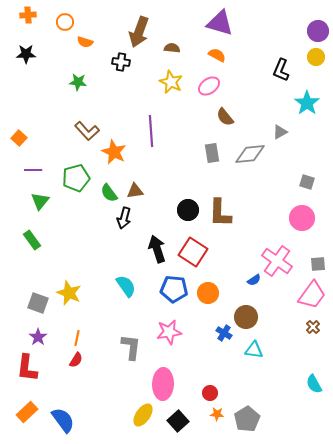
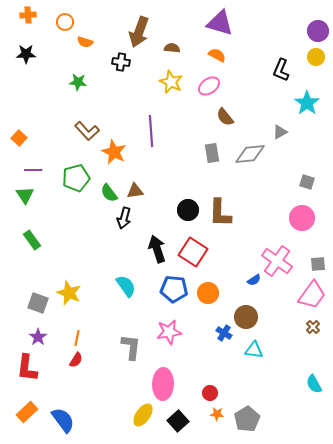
green triangle at (40, 201): moved 15 px left, 6 px up; rotated 12 degrees counterclockwise
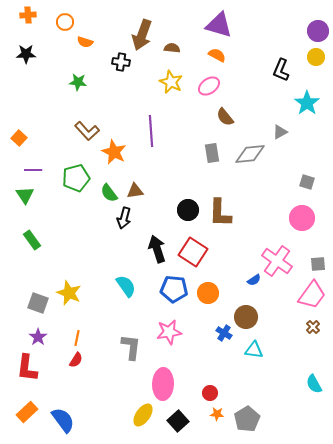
purple triangle at (220, 23): moved 1 px left, 2 px down
brown arrow at (139, 32): moved 3 px right, 3 px down
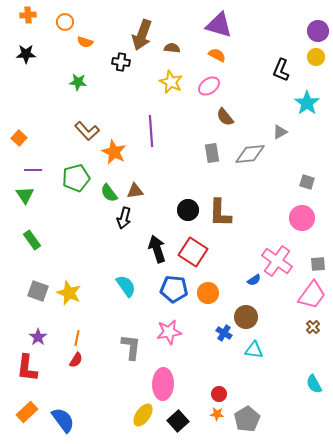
gray square at (38, 303): moved 12 px up
red circle at (210, 393): moved 9 px right, 1 px down
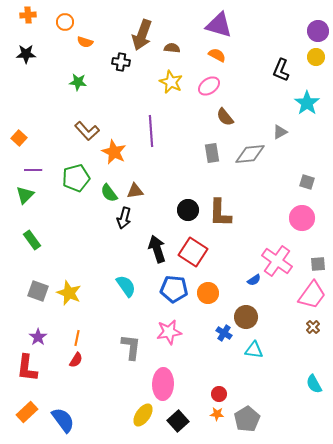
green triangle at (25, 195): rotated 18 degrees clockwise
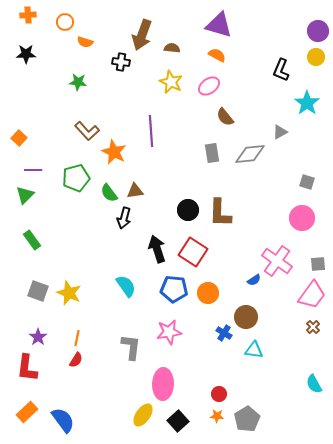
orange star at (217, 414): moved 2 px down
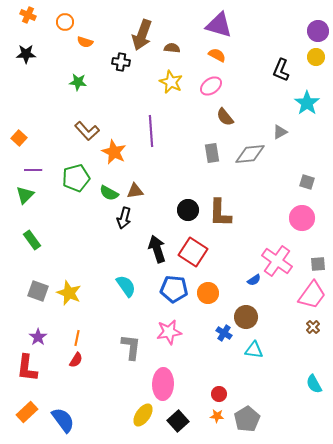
orange cross at (28, 15): rotated 28 degrees clockwise
pink ellipse at (209, 86): moved 2 px right
green semicircle at (109, 193): rotated 24 degrees counterclockwise
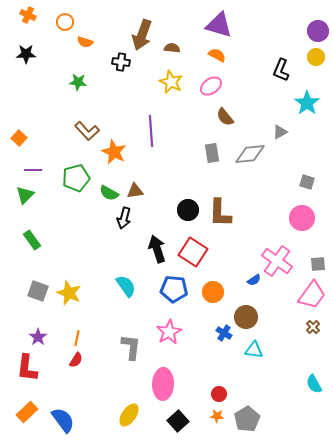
orange circle at (208, 293): moved 5 px right, 1 px up
pink star at (169, 332): rotated 20 degrees counterclockwise
yellow ellipse at (143, 415): moved 14 px left
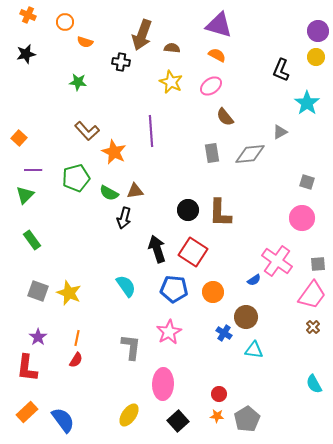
black star at (26, 54): rotated 12 degrees counterclockwise
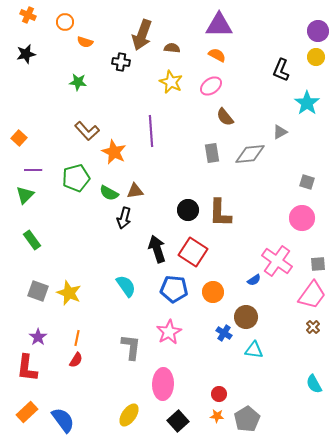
purple triangle at (219, 25): rotated 16 degrees counterclockwise
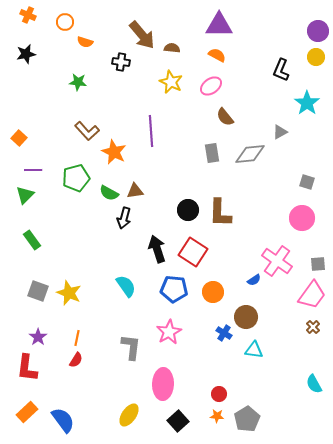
brown arrow at (142, 35): rotated 60 degrees counterclockwise
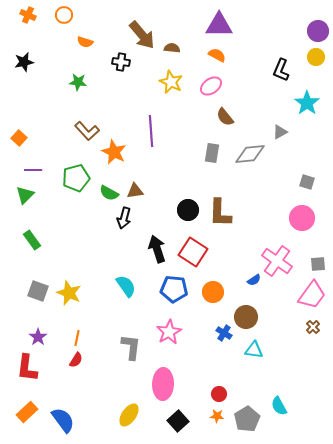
orange circle at (65, 22): moved 1 px left, 7 px up
black star at (26, 54): moved 2 px left, 8 px down
gray rectangle at (212, 153): rotated 18 degrees clockwise
cyan semicircle at (314, 384): moved 35 px left, 22 px down
